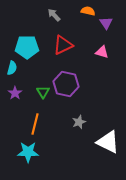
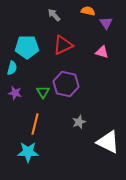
purple star: rotated 24 degrees counterclockwise
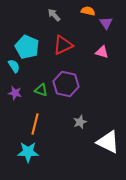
cyan pentagon: rotated 25 degrees clockwise
cyan semicircle: moved 2 px right, 2 px up; rotated 48 degrees counterclockwise
green triangle: moved 2 px left, 2 px up; rotated 40 degrees counterclockwise
gray star: moved 1 px right
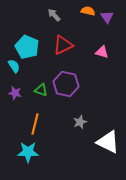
purple triangle: moved 1 px right, 6 px up
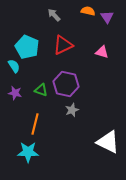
gray star: moved 8 px left, 12 px up
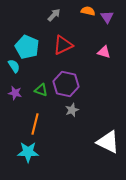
gray arrow: rotated 88 degrees clockwise
pink triangle: moved 2 px right
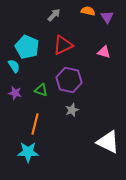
purple hexagon: moved 3 px right, 4 px up
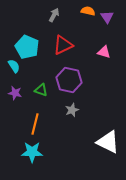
gray arrow: rotated 16 degrees counterclockwise
cyan star: moved 4 px right
